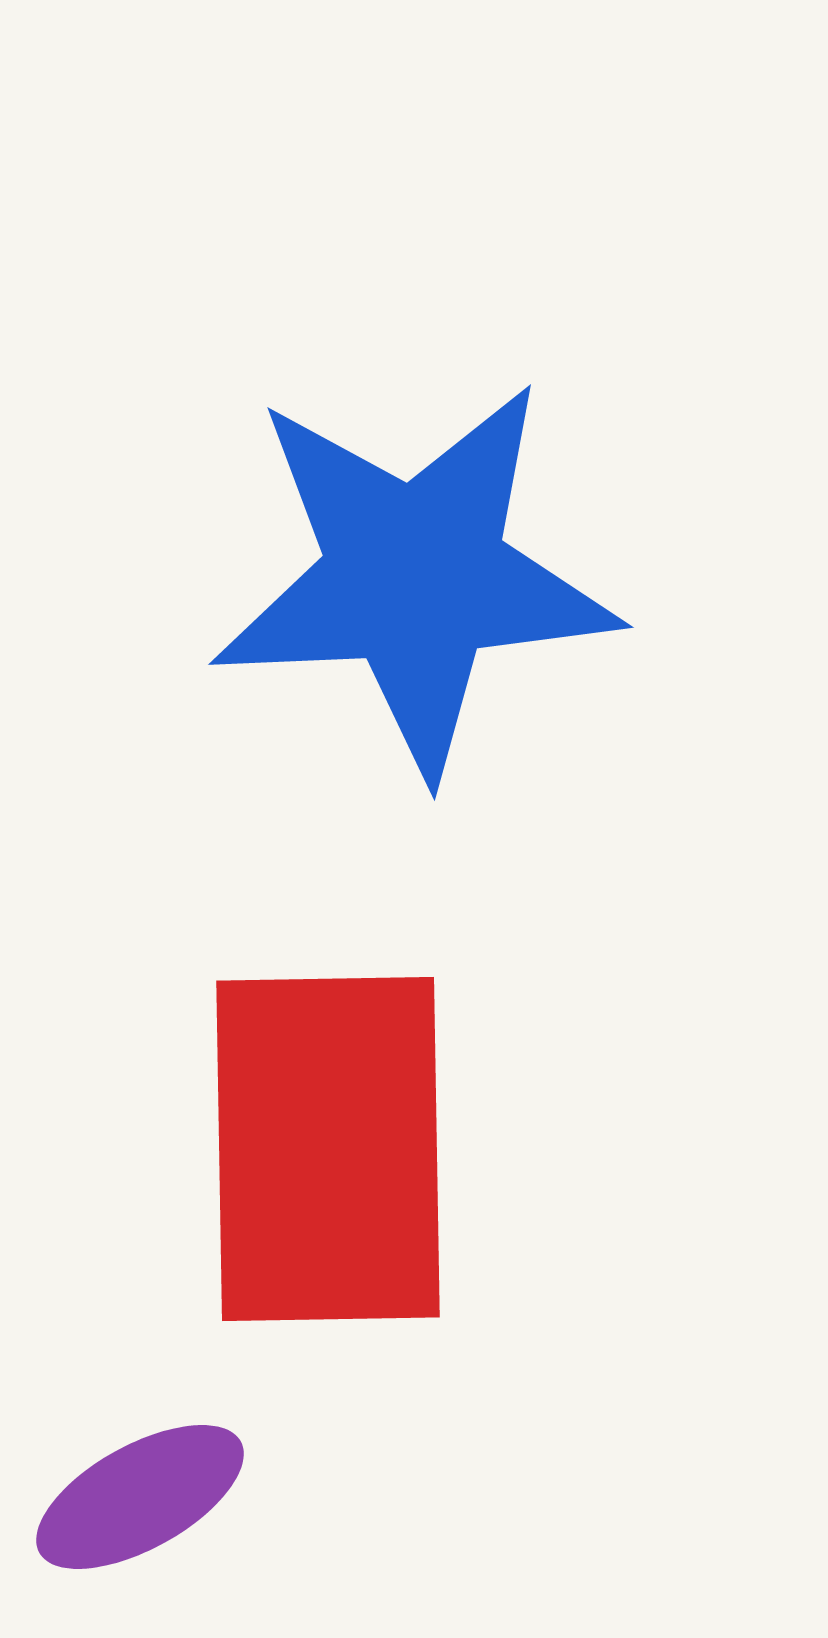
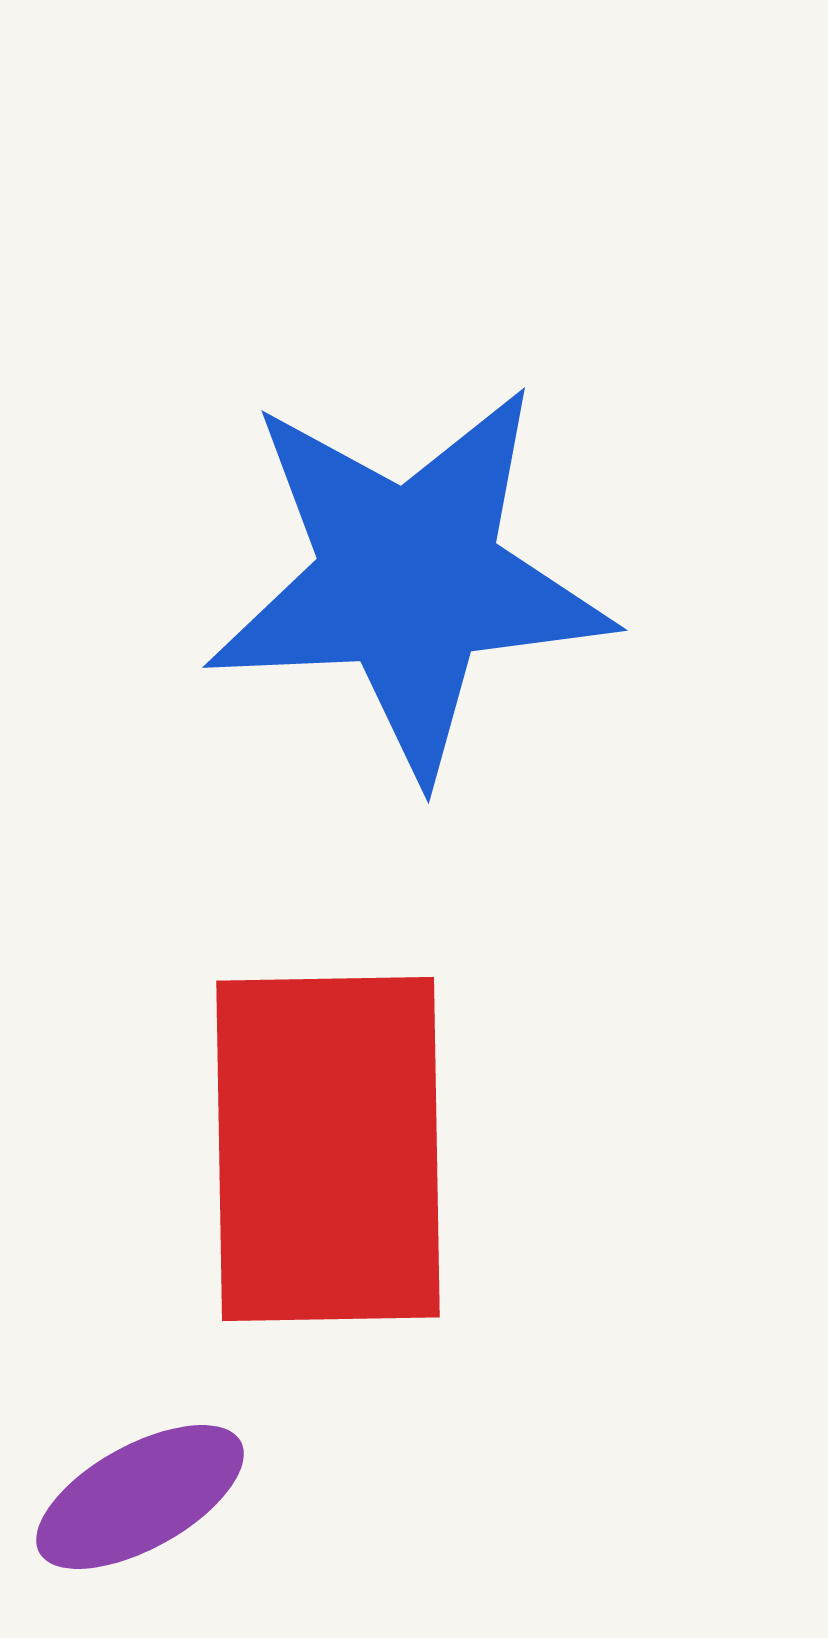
blue star: moved 6 px left, 3 px down
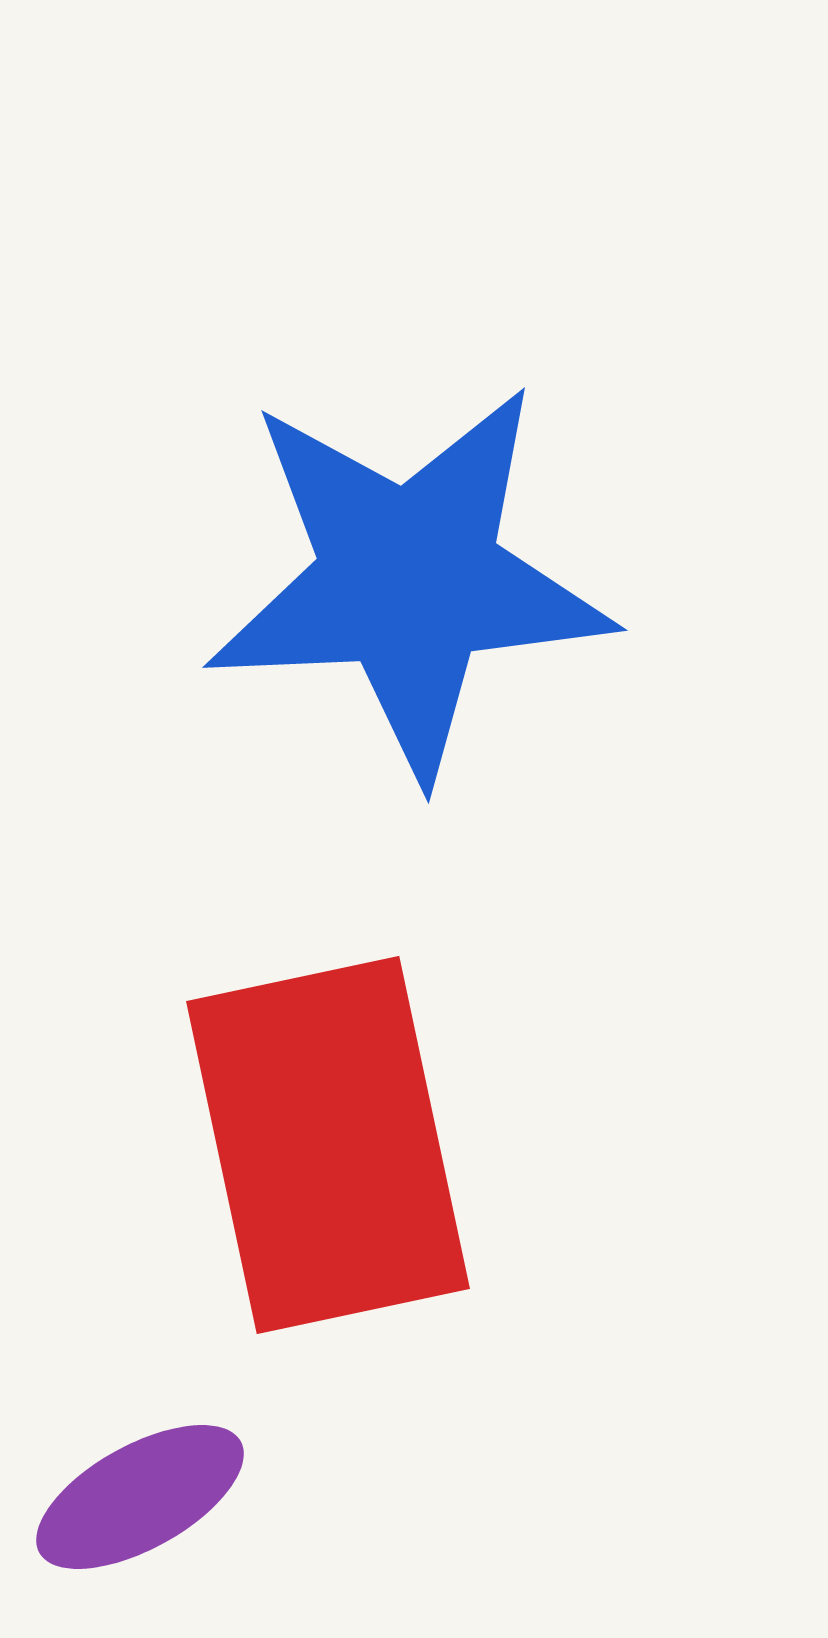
red rectangle: moved 4 px up; rotated 11 degrees counterclockwise
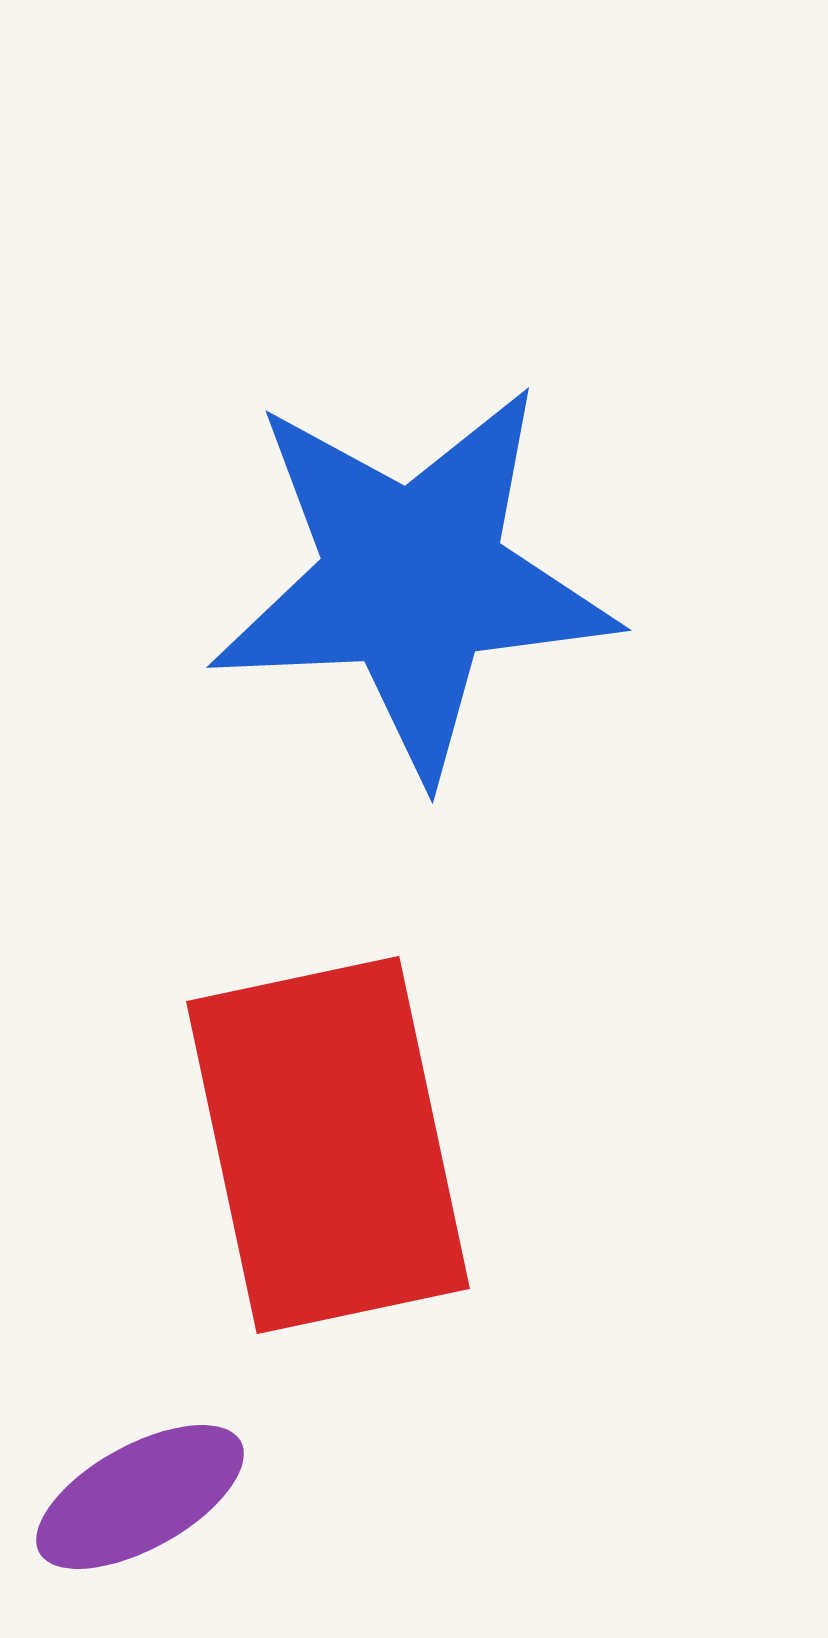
blue star: moved 4 px right
